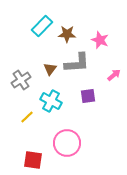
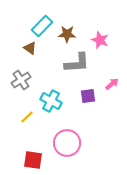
brown triangle: moved 20 px left, 21 px up; rotated 32 degrees counterclockwise
pink arrow: moved 2 px left, 9 px down
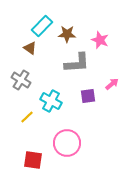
gray cross: rotated 24 degrees counterclockwise
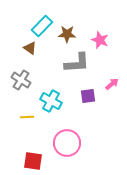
yellow line: rotated 40 degrees clockwise
red square: moved 1 px down
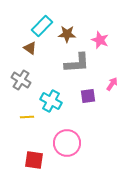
pink arrow: rotated 16 degrees counterclockwise
red square: moved 1 px right, 1 px up
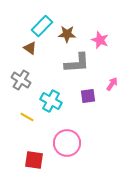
yellow line: rotated 32 degrees clockwise
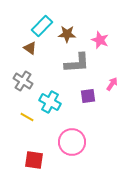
gray cross: moved 2 px right, 1 px down
cyan cross: moved 1 px left, 1 px down
pink circle: moved 5 px right, 1 px up
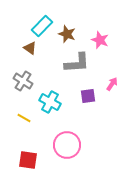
brown star: rotated 18 degrees clockwise
yellow line: moved 3 px left, 1 px down
pink circle: moved 5 px left, 3 px down
red square: moved 6 px left
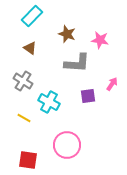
cyan rectangle: moved 10 px left, 10 px up
pink star: rotated 12 degrees counterclockwise
gray L-shape: rotated 8 degrees clockwise
cyan cross: moved 1 px left
